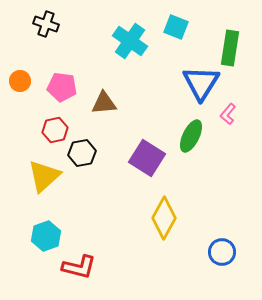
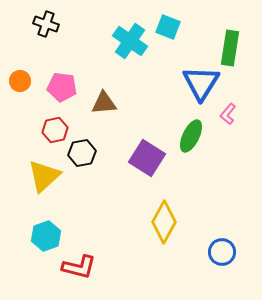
cyan square: moved 8 px left
yellow diamond: moved 4 px down
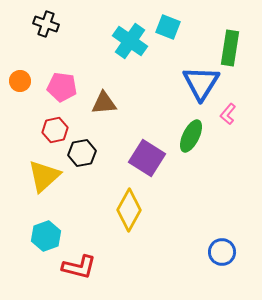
yellow diamond: moved 35 px left, 12 px up
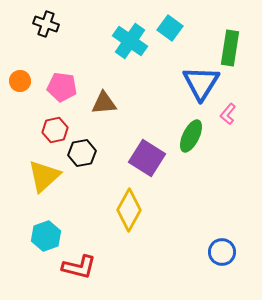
cyan square: moved 2 px right, 1 px down; rotated 15 degrees clockwise
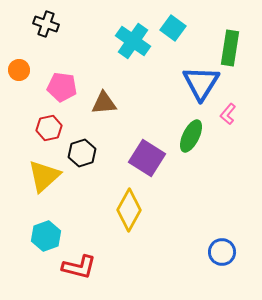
cyan square: moved 3 px right
cyan cross: moved 3 px right
orange circle: moved 1 px left, 11 px up
red hexagon: moved 6 px left, 2 px up
black hexagon: rotated 8 degrees counterclockwise
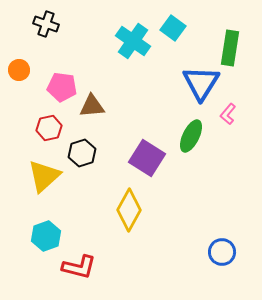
brown triangle: moved 12 px left, 3 px down
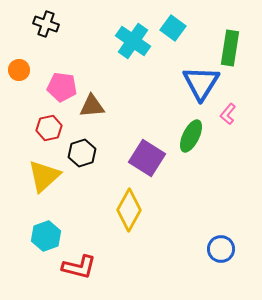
blue circle: moved 1 px left, 3 px up
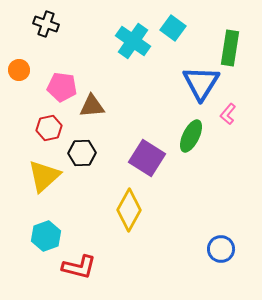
black hexagon: rotated 16 degrees clockwise
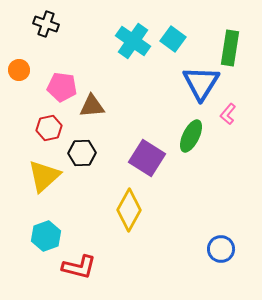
cyan square: moved 11 px down
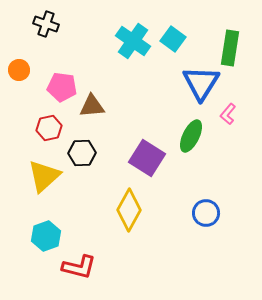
blue circle: moved 15 px left, 36 px up
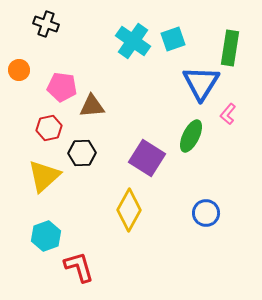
cyan square: rotated 35 degrees clockwise
red L-shape: rotated 120 degrees counterclockwise
